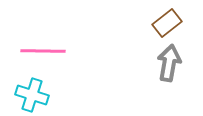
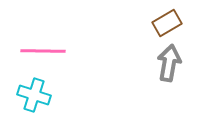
brown rectangle: rotated 8 degrees clockwise
cyan cross: moved 2 px right
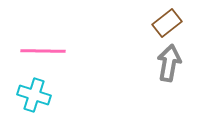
brown rectangle: rotated 8 degrees counterclockwise
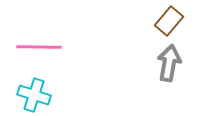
brown rectangle: moved 2 px right, 2 px up; rotated 12 degrees counterclockwise
pink line: moved 4 px left, 4 px up
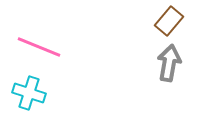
pink line: rotated 21 degrees clockwise
cyan cross: moved 5 px left, 2 px up
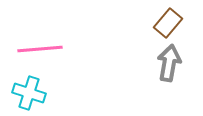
brown rectangle: moved 1 px left, 2 px down
pink line: moved 1 px right, 2 px down; rotated 27 degrees counterclockwise
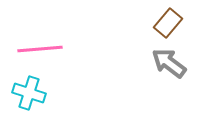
gray arrow: rotated 63 degrees counterclockwise
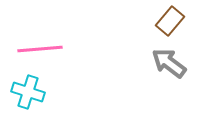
brown rectangle: moved 2 px right, 2 px up
cyan cross: moved 1 px left, 1 px up
